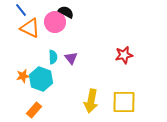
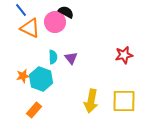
yellow square: moved 1 px up
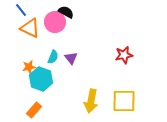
cyan semicircle: rotated 24 degrees clockwise
orange star: moved 6 px right, 9 px up
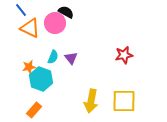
pink circle: moved 1 px down
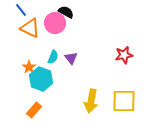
orange star: rotated 24 degrees counterclockwise
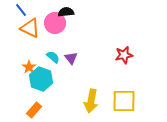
black semicircle: rotated 35 degrees counterclockwise
cyan semicircle: rotated 72 degrees counterclockwise
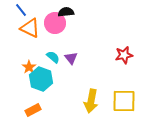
orange rectangle: moved 1 px left; rotated 21 degrees clockwise
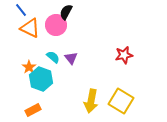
black semicircle: rotated 56 degrees counterclockwise
pink circle: moved 1 px right, 2 px down
yellow square: moved 3 px left; rotated 30 degrees clockwise
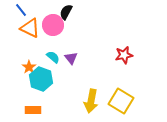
pink circle: moved 3 px left
orange rectangle: rotated 28 degrees clockwise
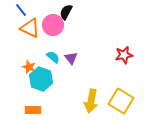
orange star: rotated 16 degrees counterclockwise
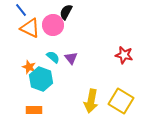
red star: rotated 24 degrees clockwise
orange rectangle: moved 1 px right
